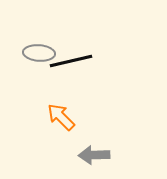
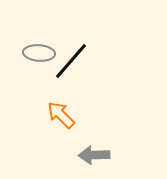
black line: rotated 36 degrees counterclockwise
orange arrow: moved 2 px up
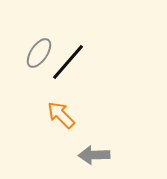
gray ellipse: rotated 60 degrees counterclockwise
black line: moved 3 px left, 1 px down
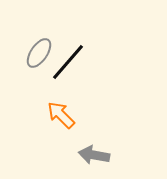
gray arrow: rotated 12 degrees clockwise
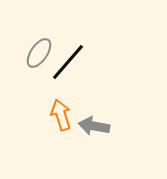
orange arrow: rotated 28 degrees clockwise
gray arrow: moved 29 px up
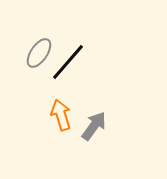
gray arrow: rotated 116 degrees clockwise
